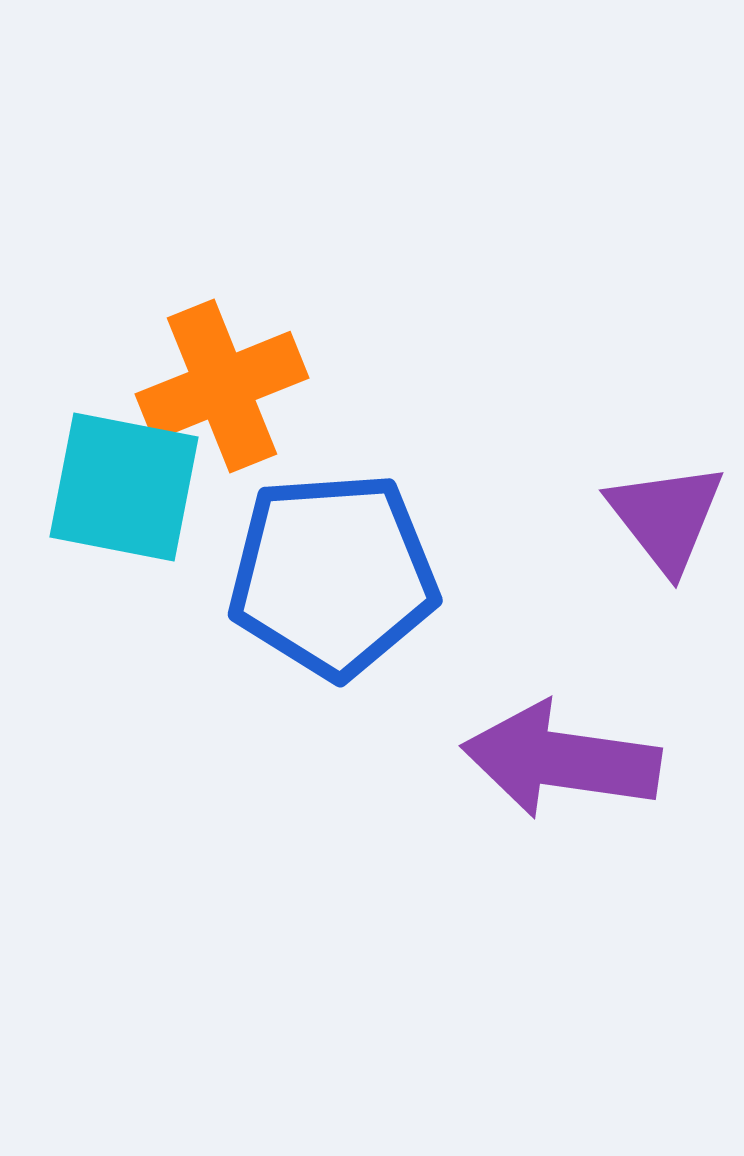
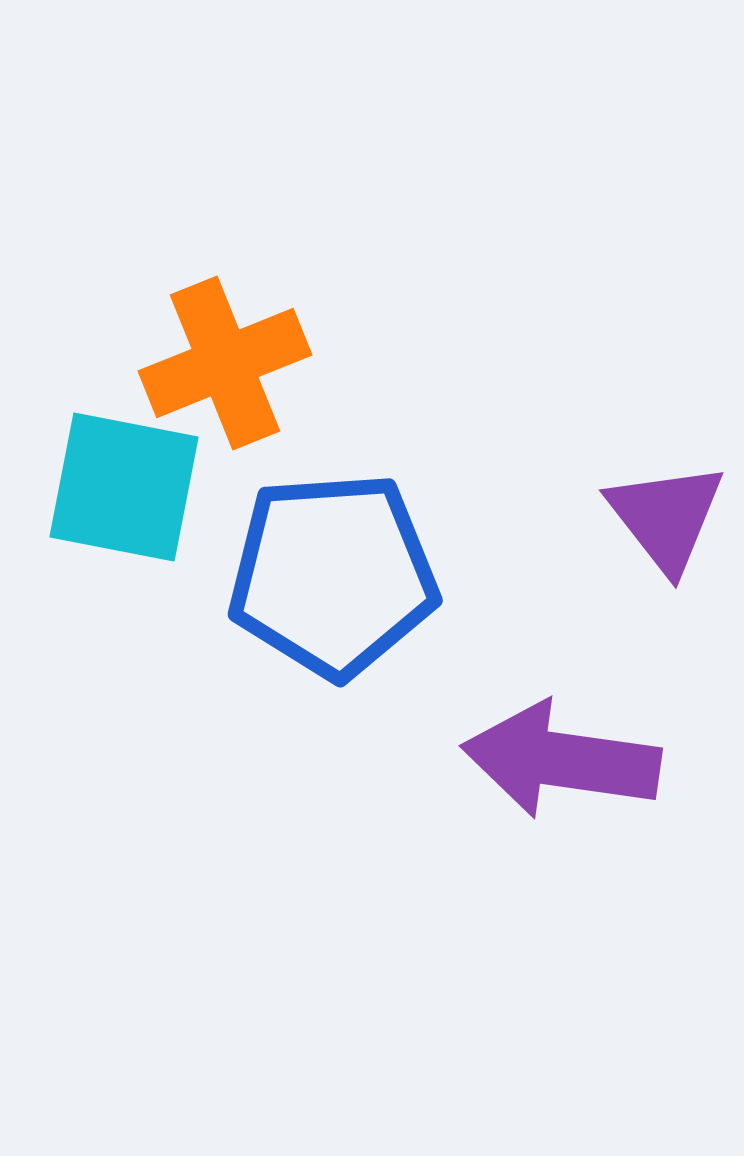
orange cross: moved 3 px right, 23 px up
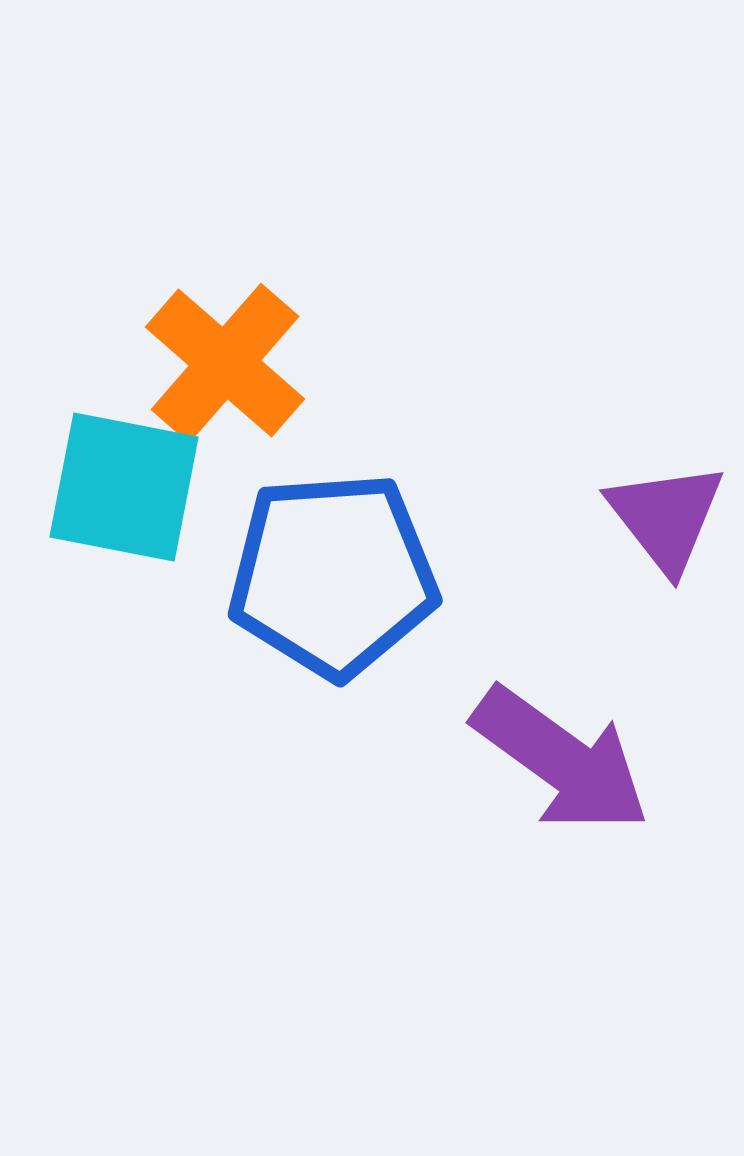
orange cross: rotated 27 degrees counterclockwise
purple arrow: rotated 152 degrees counterclockwise
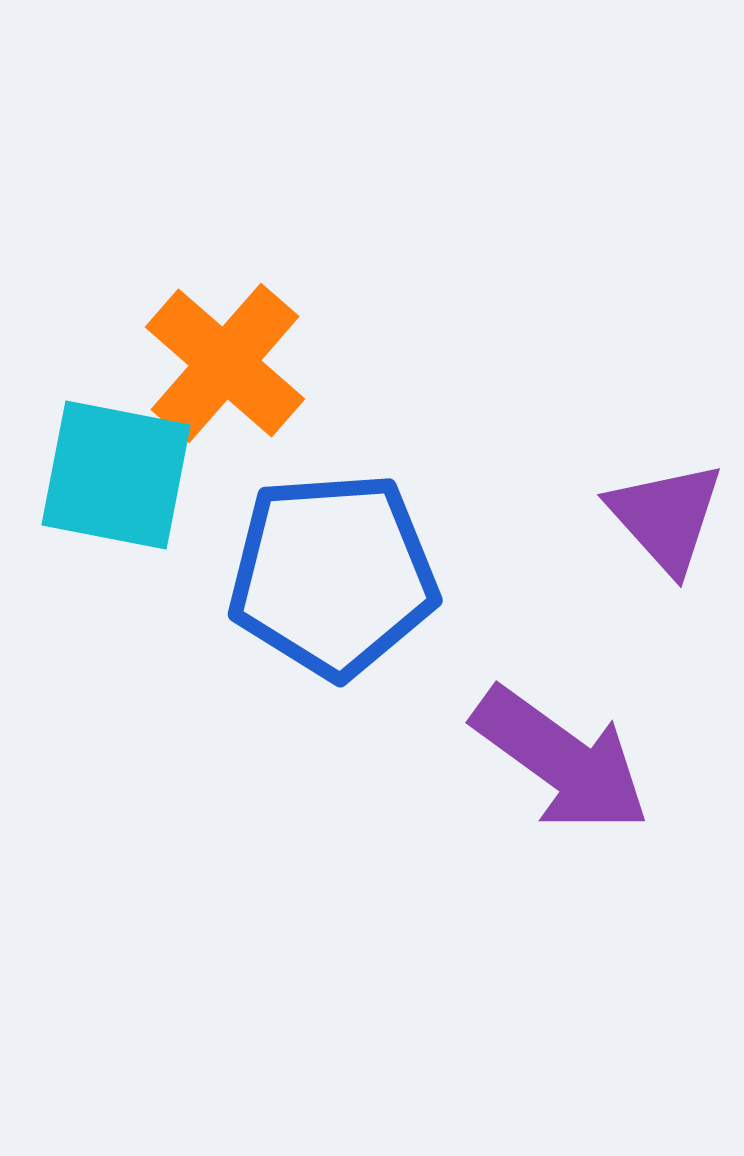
cyan square: moved 8 px left, 12 px up
purple triangle: rotated 4 degrees counterclockwise
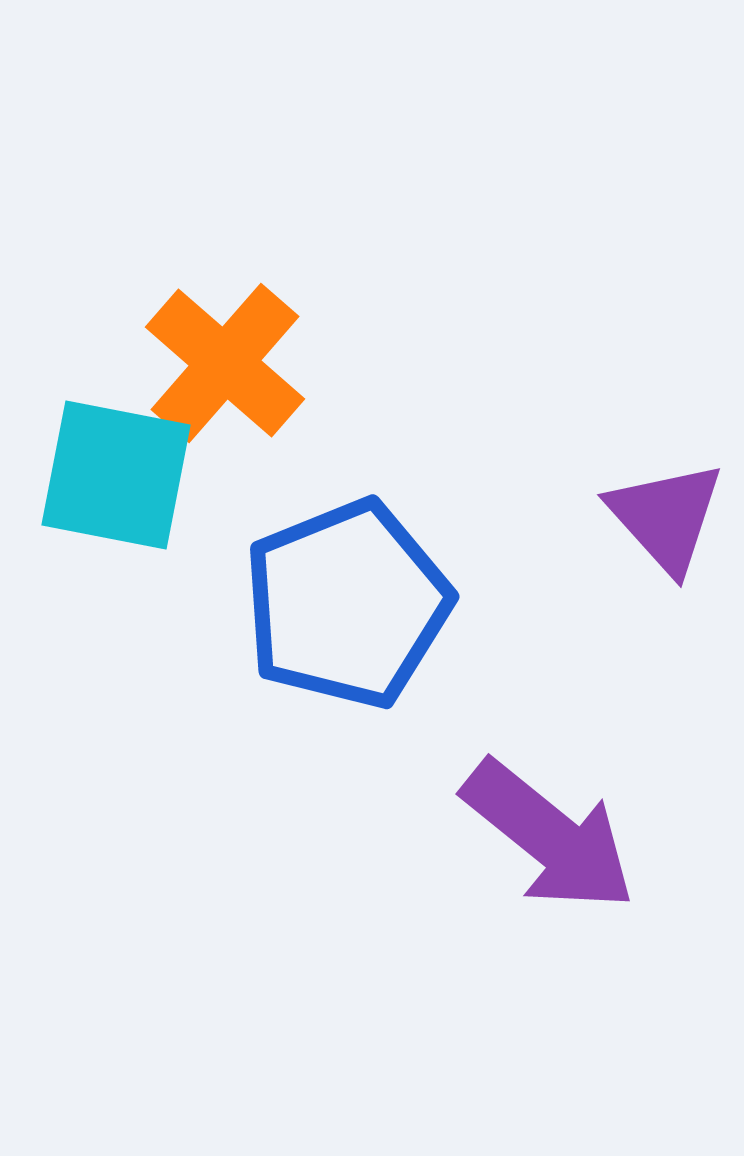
blue pentagon: moved 14 px right, 29 px down; rotated 18 degrees counterclockwise
purple arrow: moved 12 px left, 76 px down; rotated 3 degrees clockwise
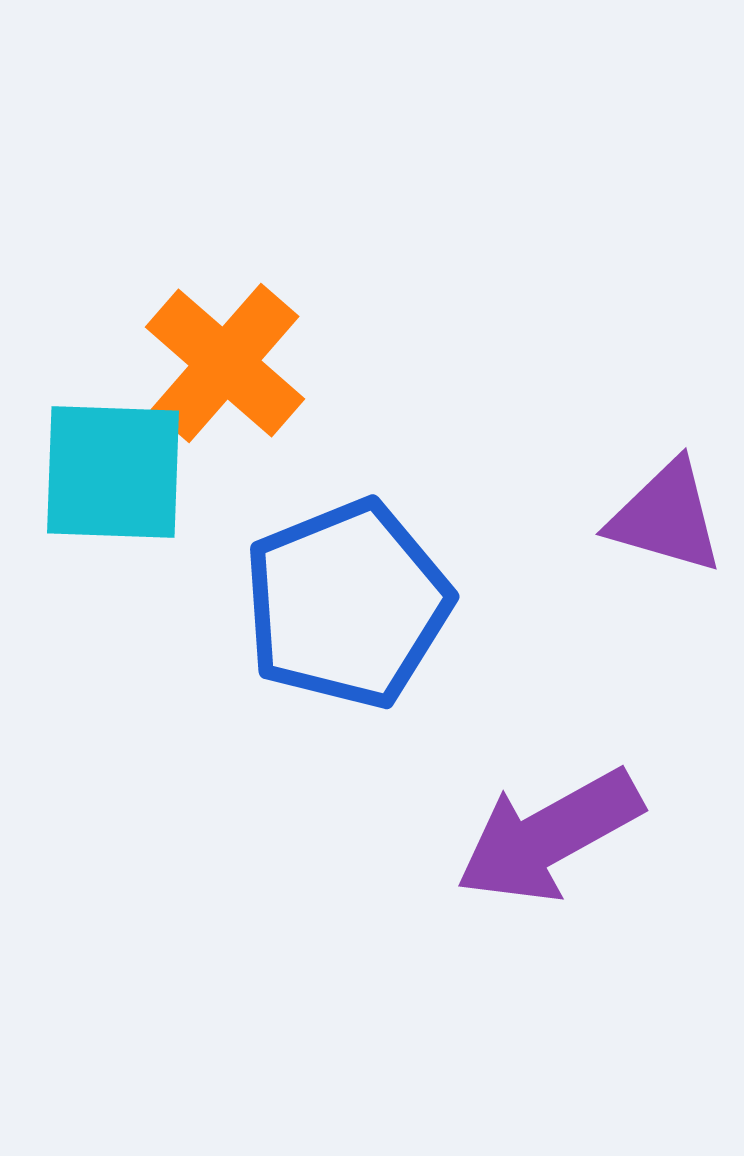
cyan square: moved 3 px left, 3 px up; rotated 9 degrees counterclockwise
purple triangle: rotated 32 degrees counterclockwise
purple arrow: rotated 112 degrees clockwise
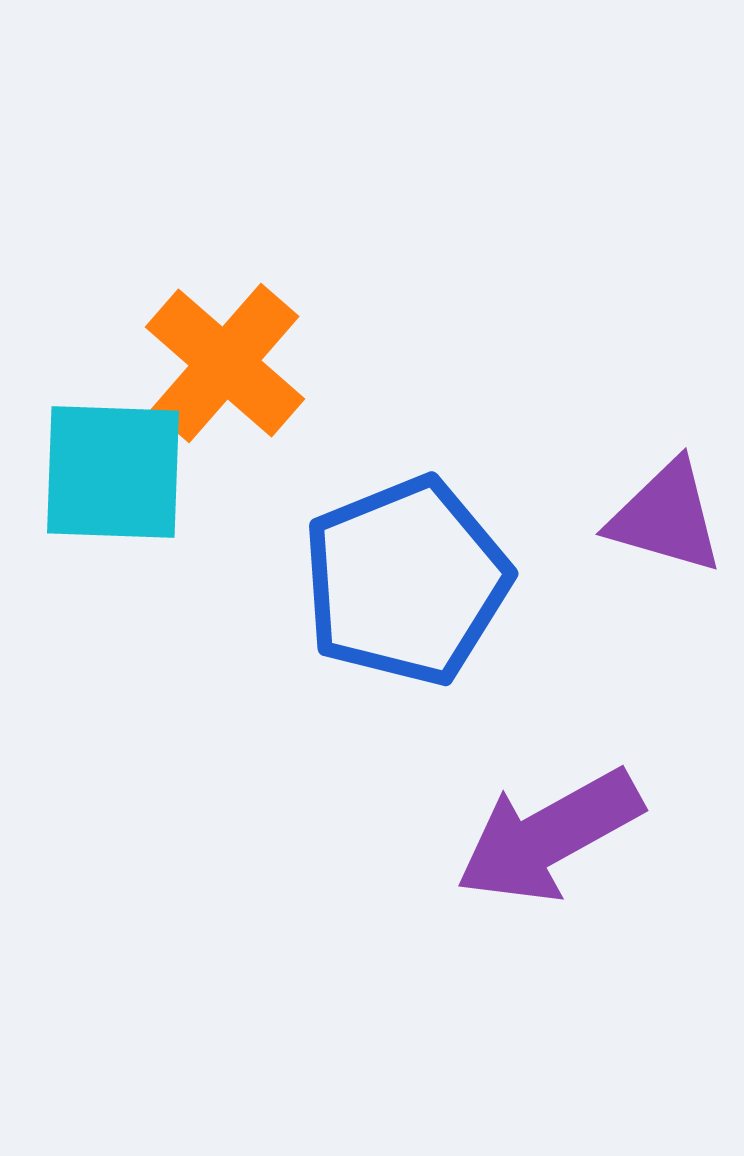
blue pentagon: moved 59 px right, 23 px up
